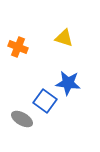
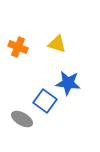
yellow triangle: moved 7 px left, 6 px down
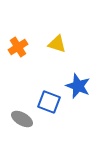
orange cross: rotated 36 degrees clockwise
blue star: moved 10 px right, 3 px down; rotated 15 degrees clockwise
blue square: moved 4 px right, 1 px down; rotated 15 degrees counterclockwise
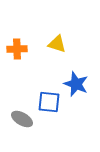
orange cross: moved 1 px left, 2 px down; rotated 30 degrees clockwise
blue star: moved 2 px left, 2 px up
blue square: rotated 15 degrees counterclockwise
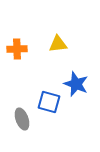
yellow triangle: moved 1 px right; rotated 24 degrees counterclockwise
blue square: rotated 10 degrees clockwise
gray ellipse: rotated 40 degrees clockwise
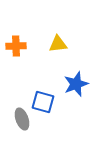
orange cross: moved 1 px left, 3 px up
blue star: rotated 30 degrees clockwise
blue square: moved 6 px left
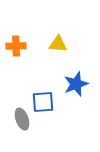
yellow triangle: rotated 12 degrees clockwise
blue square: rotated 20 degrees counterclockwise
